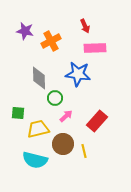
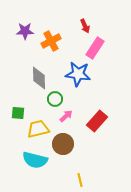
purple star: rotated 12 degrees counterclockwise
pink rectangle: rotated 55 degrees counterclockwise
green circle: moved 1 px down
yellow line: moved 4 px left, 29 px down
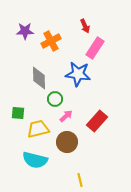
brown circle: moved 4 px right, 2 px up
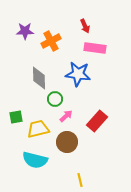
pink rectangle: rotated 65 degrees clockwise
green square: moved 2 px left, 4 px down; rotated 16 degrees counterclockwise
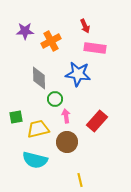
pink arrow: rotated 56 degrees counterclockwise
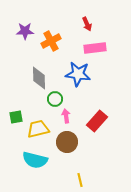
red arrow: moved 2 px right, 2 px up
pink rectangle: rotated 15 degrees counterclockwise
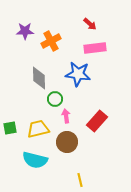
red arrow: moved 3 px right; rotated 24 degrees counterclockwise
green square: moved 6 px left, 11 px down
